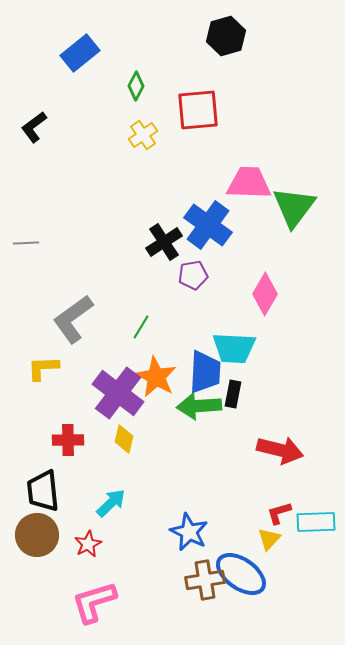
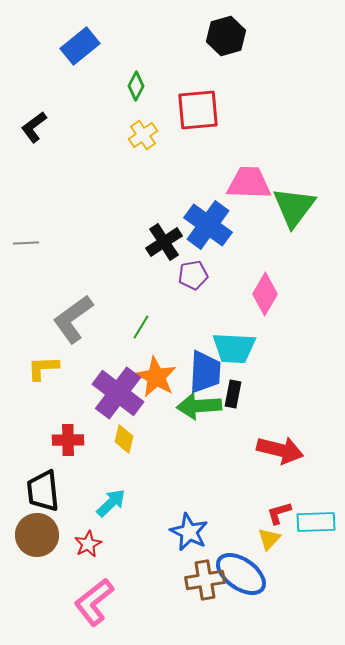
blue rectangle: moved 7 px up
pink L-shape: rotated 21 degrees counterclockwise
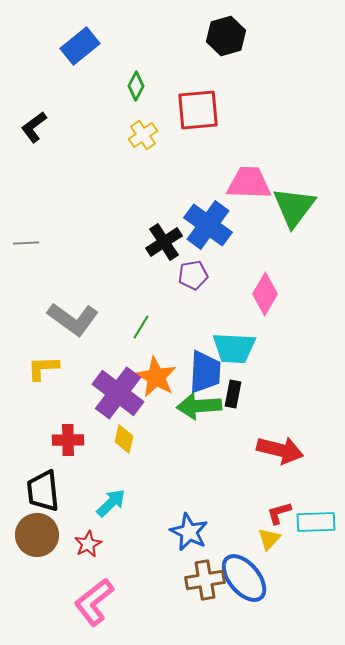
gray L-shape: rotated 108 degrees counterclockwise
blue ellipse: moved 3 px right, 4 px down; rotated 15 degrees clockwise
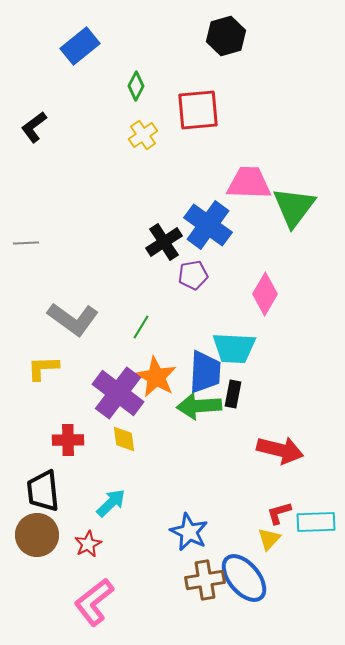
yellow diamond: rotated 20 degrees counterclockwise
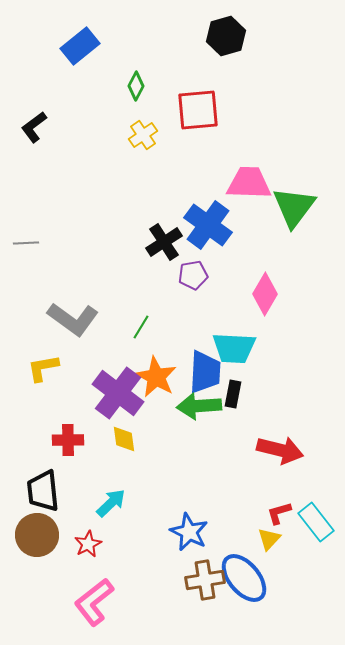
yellow L-shape: rotated 8 degrees counterclockwise
cyan rectangle: rotated 54 degrees clockwise
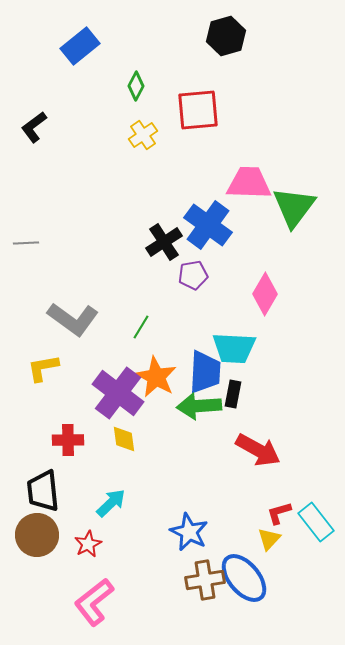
red arrow: moved 22 px left; rotated 15 degrees clockwise
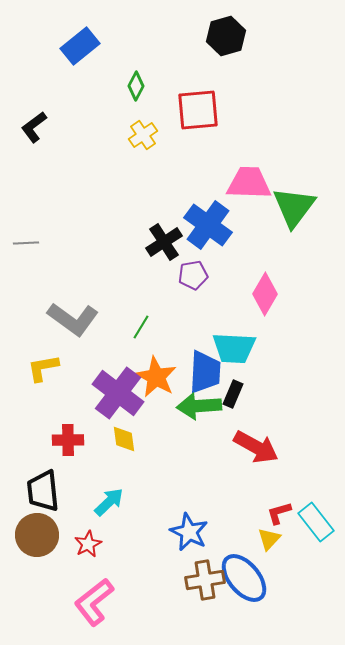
black rectangle: rotated 12 degrees clockwise
red arrow: moved 2 px left, 3 px up
cyan arrow: moved 2 px left, 1 px up
